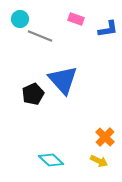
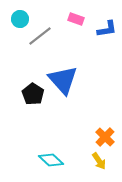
blue L-shape: moved 1 px left
gray line: rotated 60 degrees counterclockwise
black pentagon: rotated 15 degrees counterclockwise
yellow arrow: rotated 30 degrees clockwise
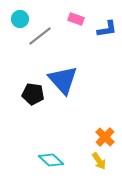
black pentagon: rotated 25 degrees counterclockwise
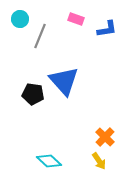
gray line: rotated 30 degrees counterclockwise
blue triangle: moved 1 px right, 1 px down
cyan diamond: moved 2 px left, 1 px down
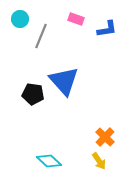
gray line: moved 1 px right
